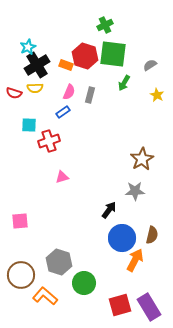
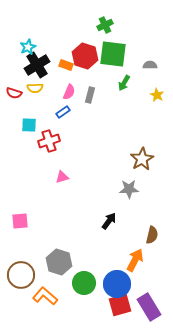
gray semicircle: rotated 32 degrees clockwise
gray star: moved 6 px left, 2 px up
black arrow: moved 11 px down
blue circle: moved 5 px left, 46 px down
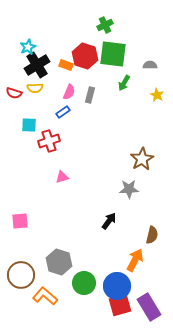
blue circle: moved 2 px down
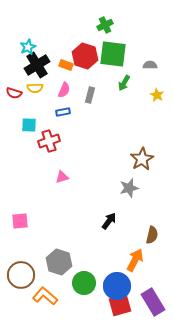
pink semicircle: moved 5 px left, 2 px up
blue rectangle: rotated 24 degrees clockwise
gray star: moved 1 px up; rotated 12 degrees counterclockwise
purple rectangle: moved 4 px right, 5 px up
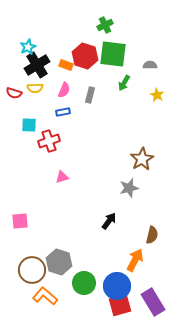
brown circle: moved 11 px right, 5 px up
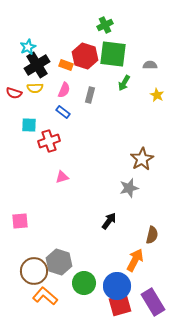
blue rectangle: rotated 48 degrees clockwise
brown circle: moved 2 px right, 1 px down
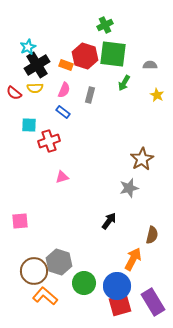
red semicircle: rotated 21 degrees clockwise
orange arrow: moved 2 px left, 1 px up
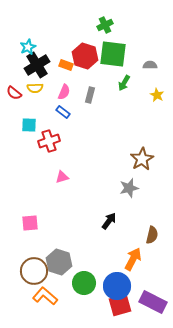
pink semicircle: moved 2 px down
pink square: moved 10 px right, 2 px down
purple rectangle: rotated 32 degrees counterclockwise
